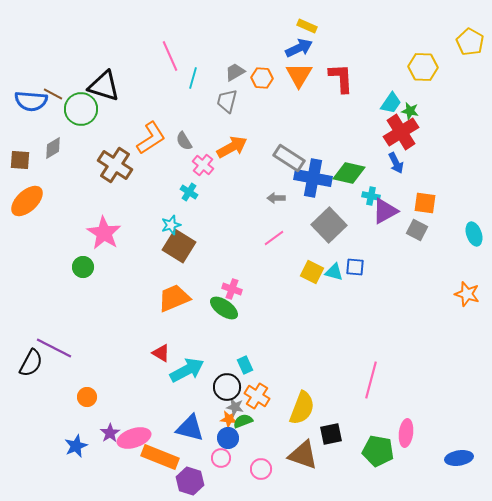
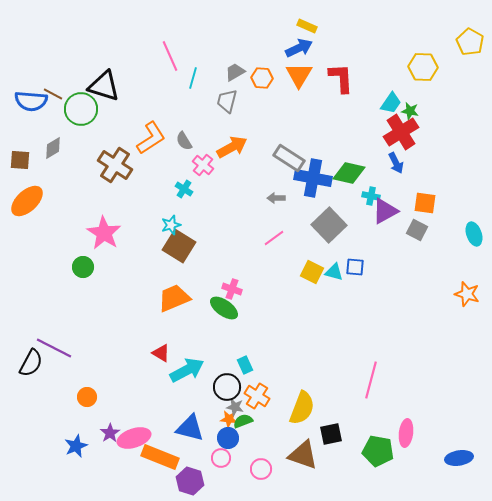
cyan cross at (189, 192): moved 5 px left, 3 px up
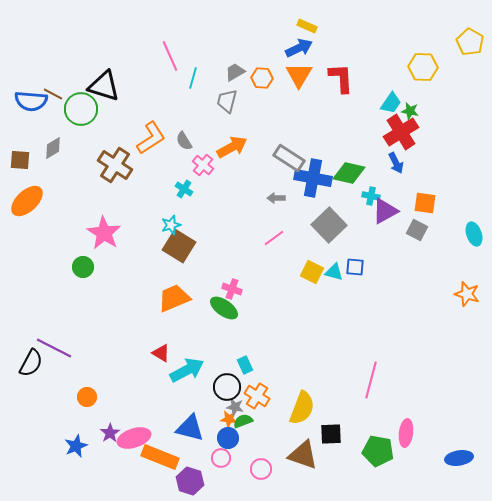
black square at (331, 434): rotated 10 degrees clockwise
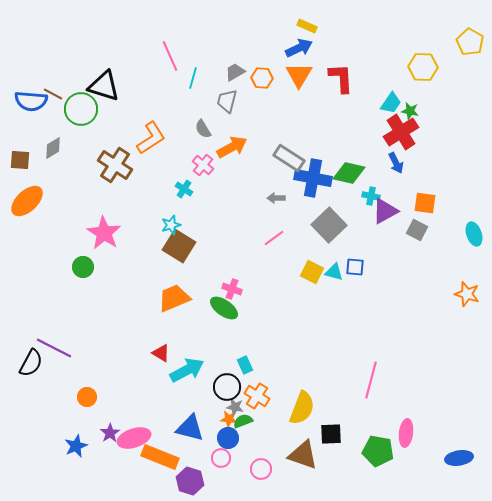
gray semicircle at (184, 141): moved 19 px right, 12 px up
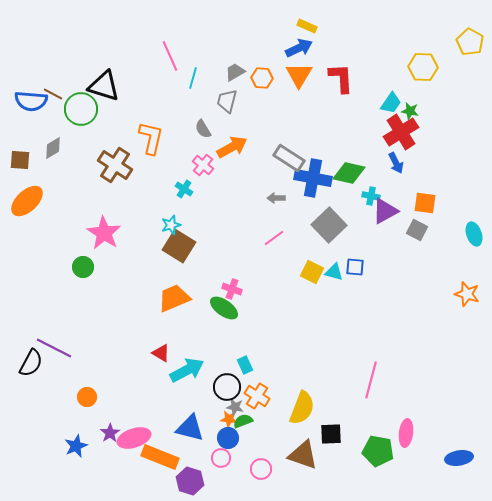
orange L-shape at (151, 138): rotated 44 degrees counterclockwise
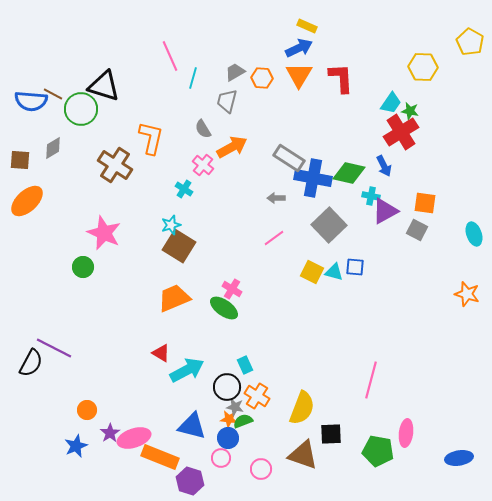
blue arrow at (396, 163): moved 12 px left, 3 px down
pink star at (104, 233): rotated 8 degrees counterclockwise
pink cross at (232, 289): rotated 12 degrees clockwise
orange circle at (87, 397): moved 13 px down
blue triangle at (190, 428): moved 2 px right, 2 px up
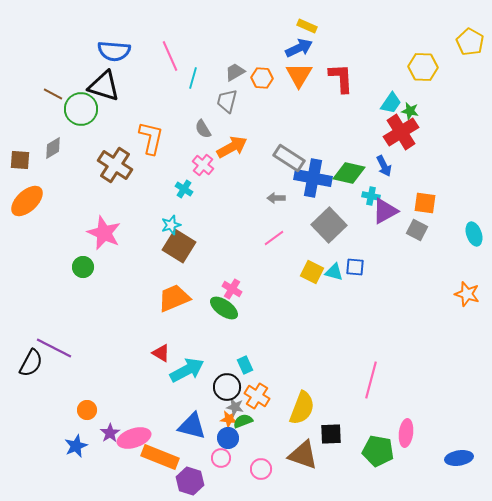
blue semicircle at (31, 101): moved 83 px right, 50 px up
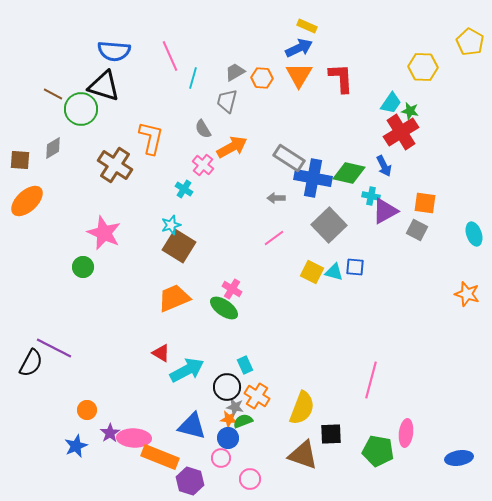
pink ellipse at (134, 438): rotated 20 degrees clockwise
pink circle at (261, 469): moved 11 px left, 10 px down
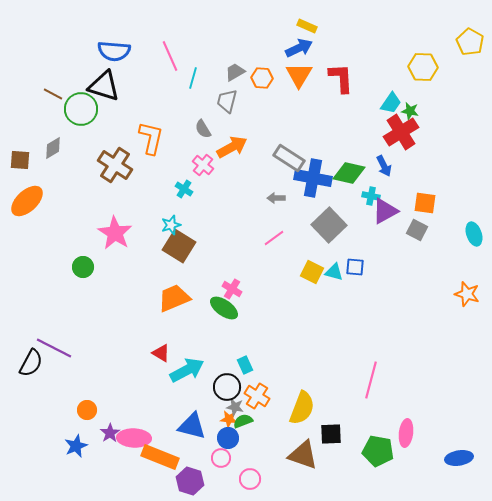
pink star at (104, 233): moved 11 px right; rotated 8 degrees clockwise
